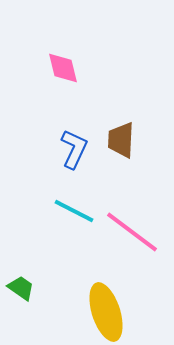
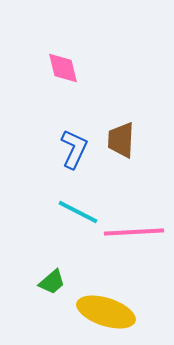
cyan line: moved 4 px right, 1 px down
pink line: moved 2 px right; rotated 40 degrees counterclockwise
green trapezoid: moved 31 px right, 6 px up; rotated 104 degrees clockwise
yellow ellipse: rotated 54 degrees counterclockwise
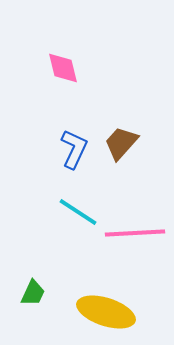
brown trapezoid: moved 3 px down; rotated 39 degrees clockwise
cyan line: rotated 6 degrees clockwise
pink line: moved 1 px right, 1 px down
green trapezoid: moved 19 px left, 11 px down; rotated 24 degrees counterclockwise
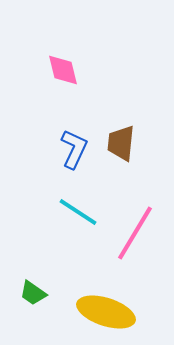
pink diamond: moved 2 px down
brown trapezoid: rotated 36 degrees counterclockwise
pink line: rotated 56 degrees counterclockwise
green trapezoid: rotated 100 degrees clockwise
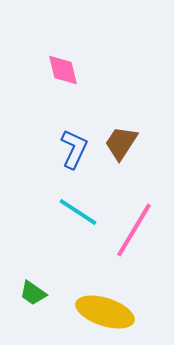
brown trapezoid: rotated 27 degrees clockwise
pink line: moved 1 px left, 3 px up
yellow ellipse: moved 1 px left
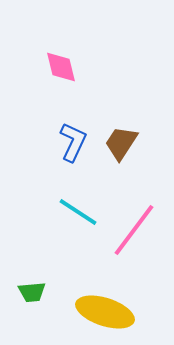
pink diamond: moved 2 px left, 3 px up
blue L-shape: moved 1 px left, 7 px up
pink line: rotated 6 degrees clockwise
green trapezoid: moved 1 px left, 1 px up; rotated 40 degrees counterclockwise
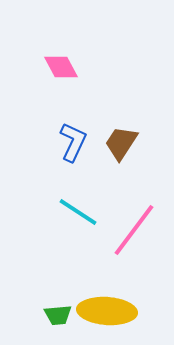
pink diamond: rotated 15 degrees counterclockwise
green trapezoid: moved 26 px right, 23 px down
yellow ellipse: moved 2 px right, 1 px up; rotated 14 degrees counterclockwise
